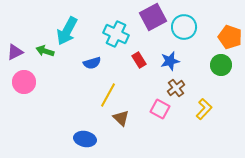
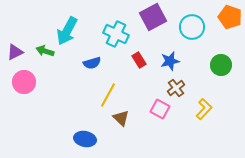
cyan circle: moved 8 px right
orange pentagon: moved 20 px up
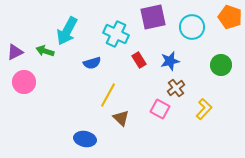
purple square: rotated 16 degrees clockwise
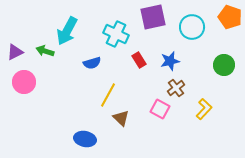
green circle: moved 3 px right
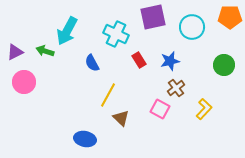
orange pentagon: rotated 20 degrees counterclockwise
blue semicircle: rotated 78 degrees clockwise
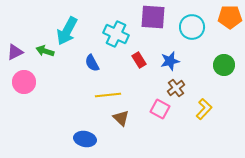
purple square: rotated 16 degrees clockwise
yellow line: rotated 55 degrees clockwise
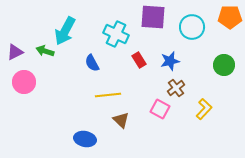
cyan arrow: moved 2 px left
brown triangle: moved 2 px down
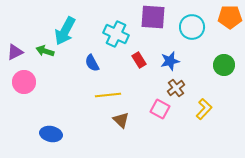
blue ellipse: moved 34 px left, 5 px up
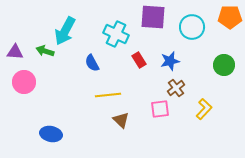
purple triangle: rotated 30 degrees clockwise
pink square: rotated 36 degrees counterclockwise
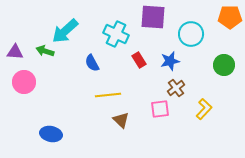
cyan circle: moved 1 px left, 7 px down
cyan arrow: rotated 20 degrees clockwise
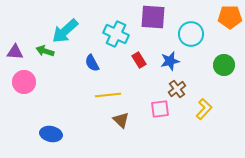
brown cross: moved 1 px right, 1 px down
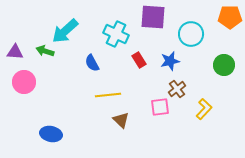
pink square: moved 2 px up
